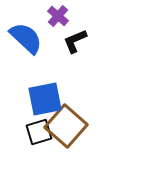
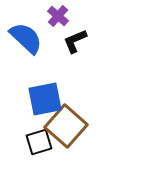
black square: moved 10 px down
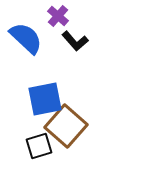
black L-shape: rotated 108 degrees counterclockwise
black square: moved 4 px down
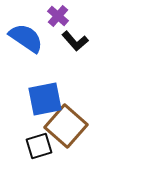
blue semicircle: rotated 9 degrees counterclockwise
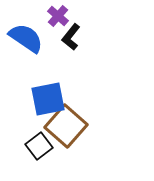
black L-shape: moved 4 px left, 4 px up; rotated 80 degrees clockwise
blue square: moved 3 px right
black square: rotated 20 degrees counterclockwise
